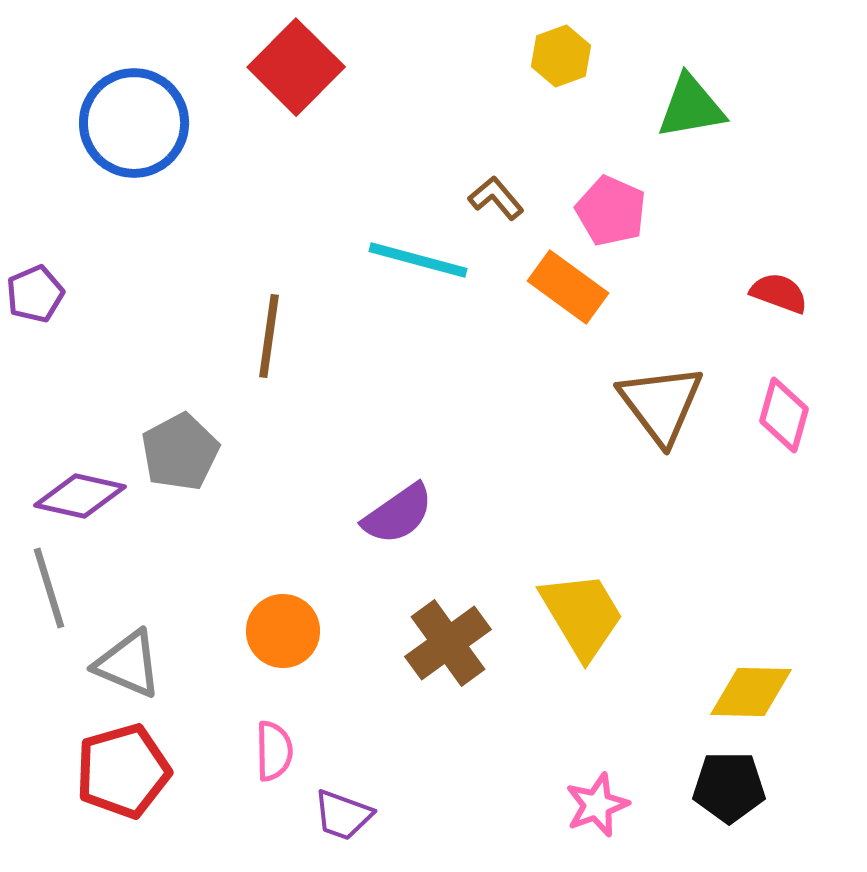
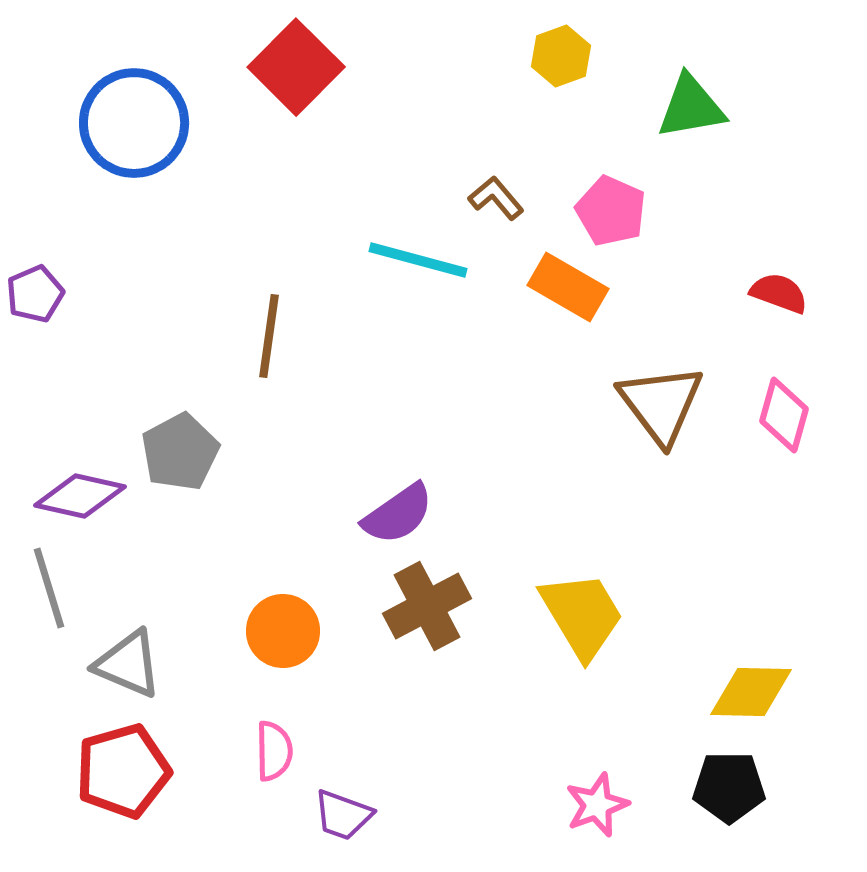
orange rectangle: rotated 6 degrees counterclockwise
brown cross: moved 21 px left, 37 px up; rotated 8 degrees clockwise
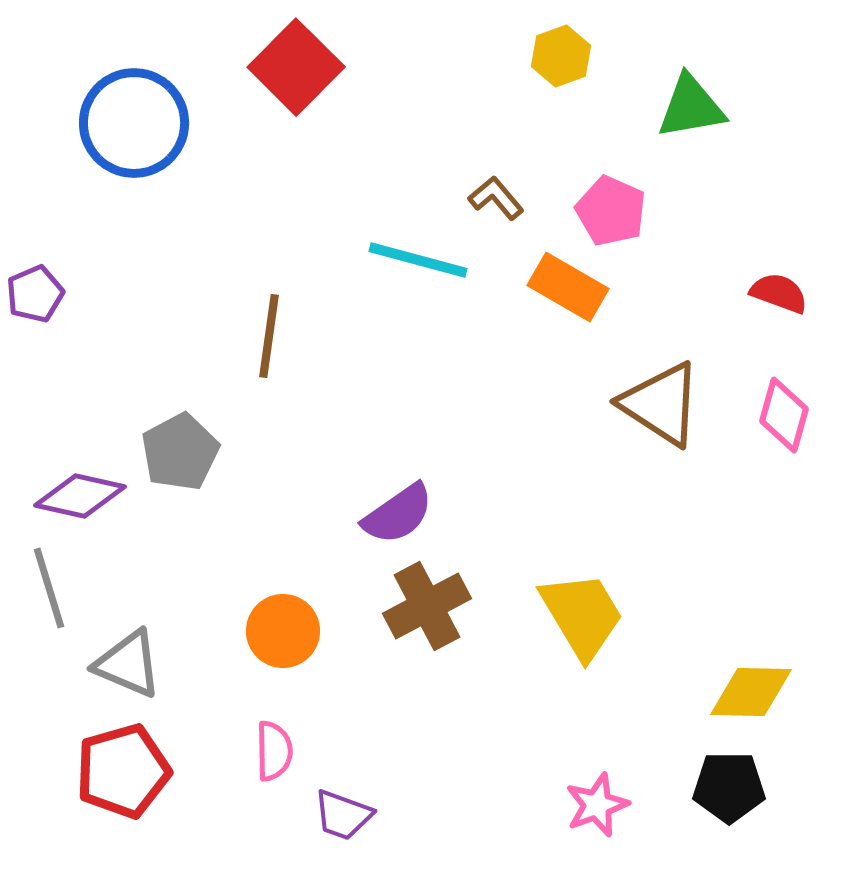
brown triangle: rotated 20 degrees counterclockwise
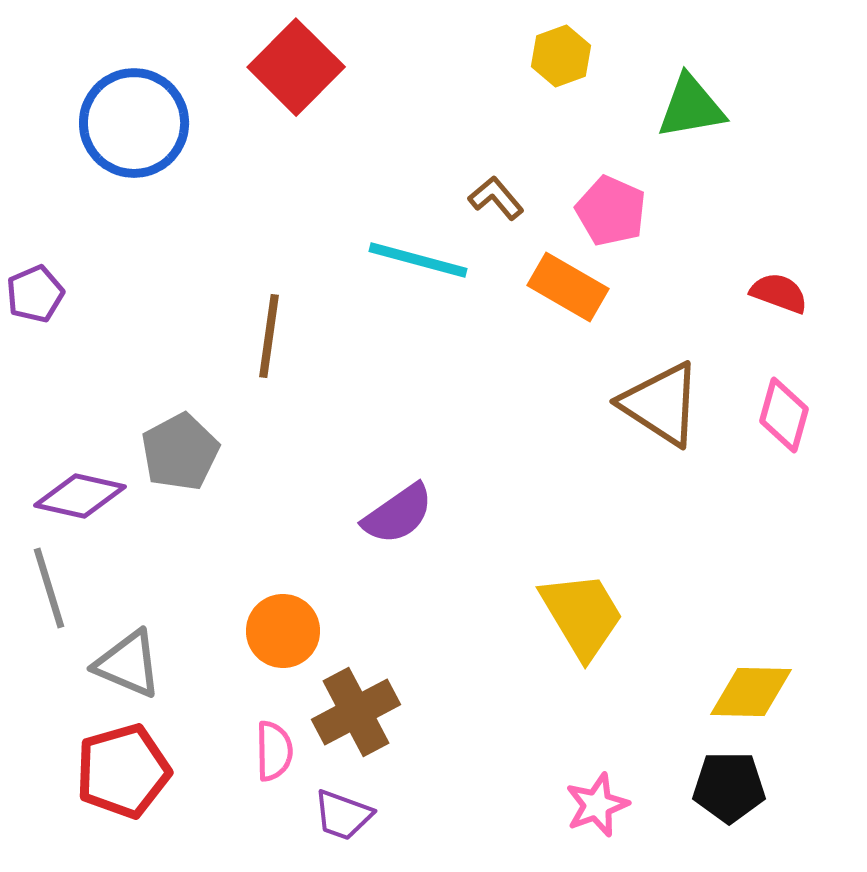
brown cross: moved 71 px left, 106 px down
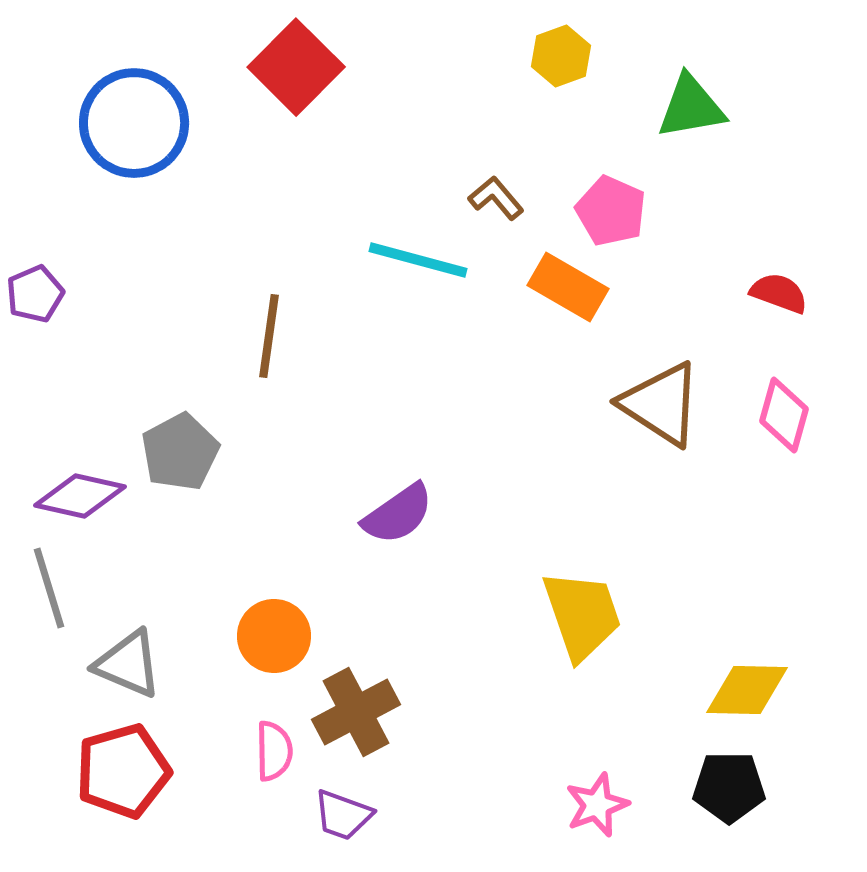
yellow trapezoid: rotated 12 degrees clockwise
orange circle: moved 9 px left, 5 px down
yellow diamond: moved 4 px left, 2 px up
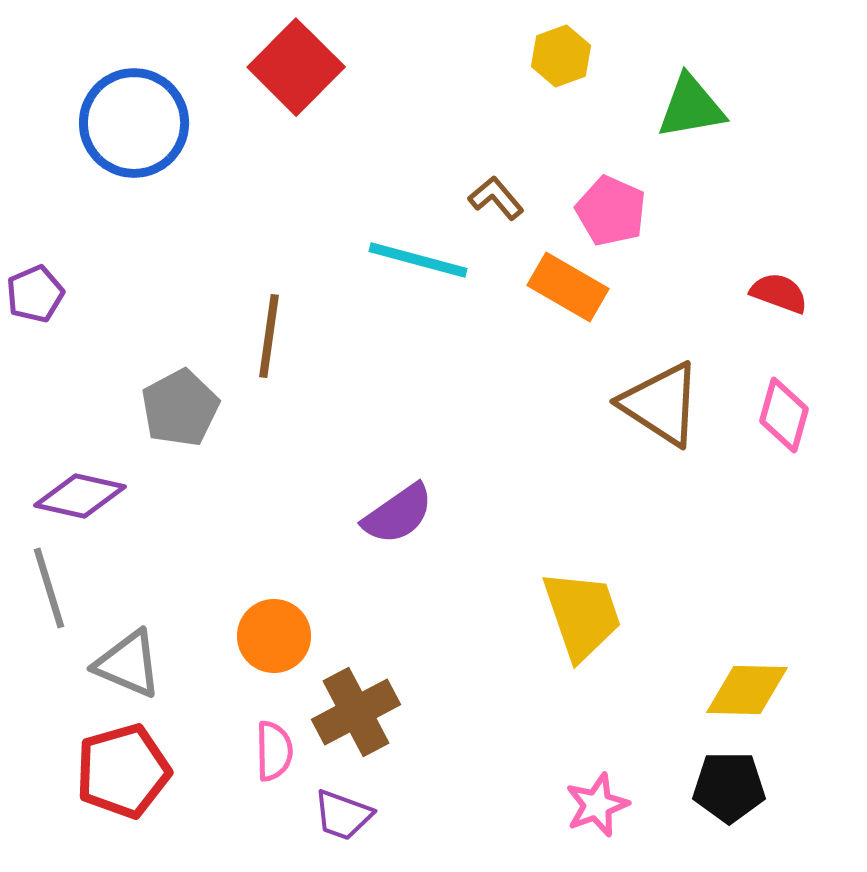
gray pentagon: moved 44 px up
